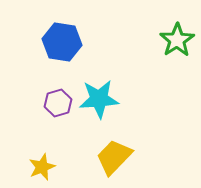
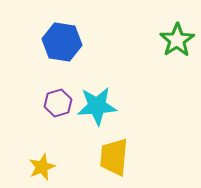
cyan star: moved 2 px left, 7 px down
yellow trapezoid: rotated 39 degrees counterclockwise
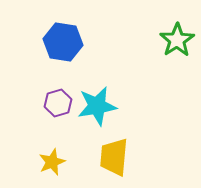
blue hexagon: moved 1 px right
cyan star: rotated 6 degrees counterclockwise
yellow star: moved 10 px right, 5 px up
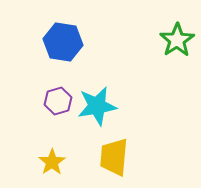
purple hexagon: moved 2 px up
yellow star: rotated 12 degrees counterclockwise
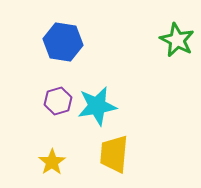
green star: rotated 12 degrees counterclockwise
yellow trapezoid: moved 3 px up
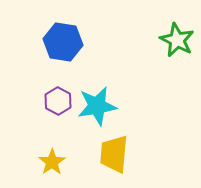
purple hexagon: rotated 16 degrees counterclockwise
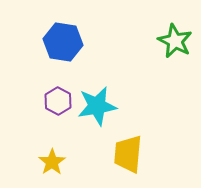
green star: moved 2 px left, 1 px down
yellow trapezoid: moved 14 px right
